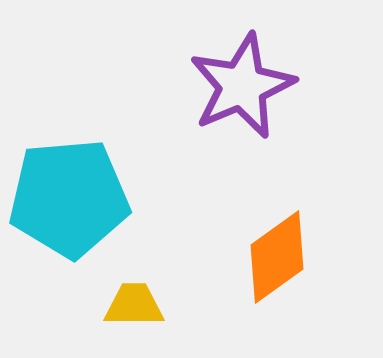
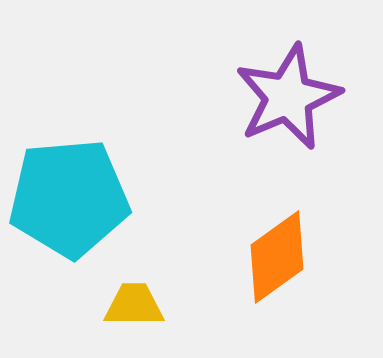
purple star: moved 46 px right, 11 px down
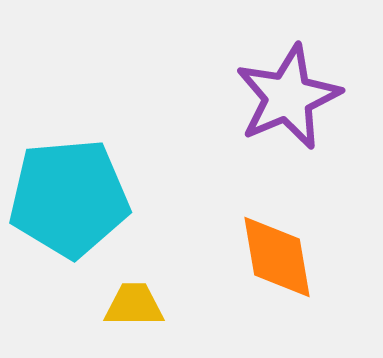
orange diamond: rotated 64 degrees counterclockwise
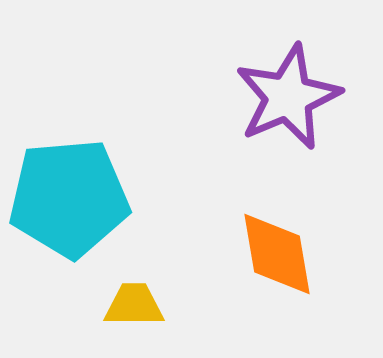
orange diamond: moved 3 px up
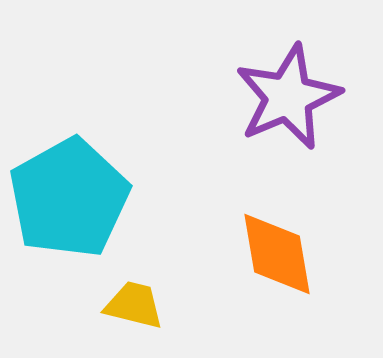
cyan pentagon: rotated 24 degrees counterclockwise
yellow trapezoid: rotated 14 degrees clockwise
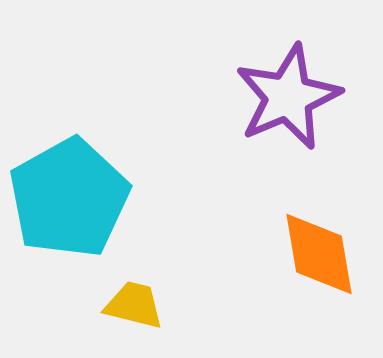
orange diamond: moved 42 px right
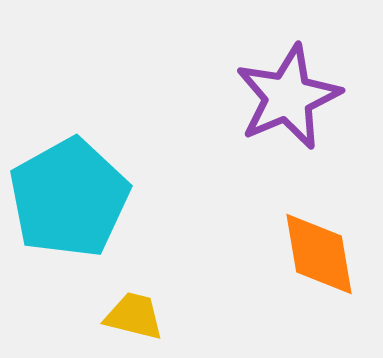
yellow trapezoid: moved 11 px down
